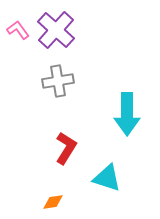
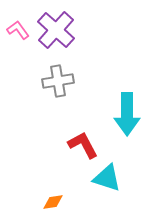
red L-shape: moved 17 px right, 3 px up; rotated 60 degrees counterclockwise
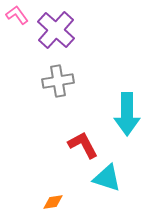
pink L-shape: moved 1 px left, 15 px up
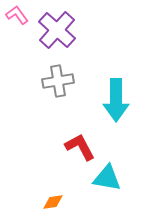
purple cross: moved 1 px right
cyan arrow: moved 11 px left, 14 px up
red L-shape: moved 3 px left, 2 px down
cyan triangle: rotated 8 degrees counterclockwise
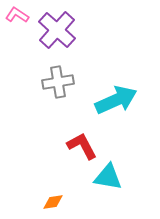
pink L-shape: rotated 20 degrees counterclockwise
gray cross: moved 1 px down
cyan arrow: rotated 114 degrees counterclockwise
red L-shape: moved 2 px right, 1 px up
cyan triangle: moved 1 px right, 1 px up
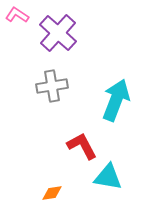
purple cross: moved 1 px right, 3 px down
gray cross: moved 6 px left, 4 px down
cyan arrow: rotated 45 degrees counterclockwise
orange diamond: moved 1 px left, 9 px up
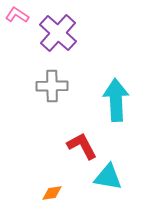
gray cross: rotated 8 degrees clockwise
cyan arrow: rotated 24 degrees counterclockwise
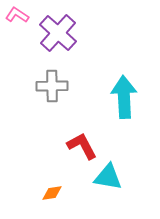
cyan arrow: moved 8 px right, 3 px up
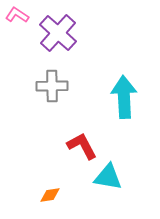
orange diamond: moved 2 px left, 2 px down
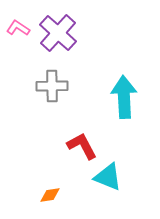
pink L-shape: moved 1 px right, 13 px down
cyan triangle: rotated 12 degrees clockwise
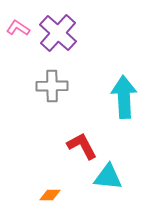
cyan triangle: rotated 16 degrees counterclockwise
orange diamond: rotated 10 degrees clockwise
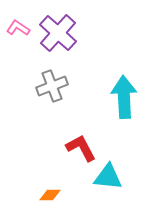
gray cross: rotated 20 degrees counterclockwise
red L-shape: moved 1 px left, 2 px down
